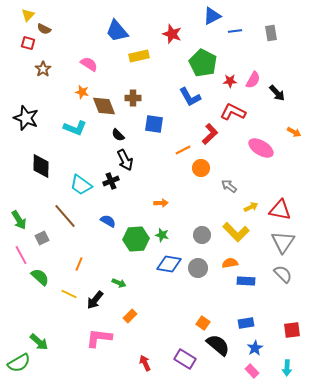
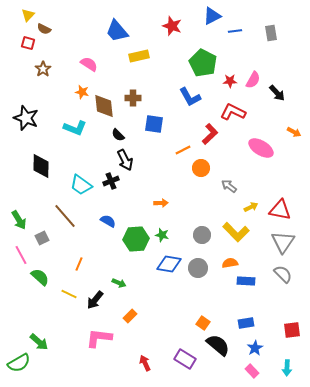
red star at (172, 34): moved 8 px up
brown diamond at (104, 106): rotated 15 degrees clockwise
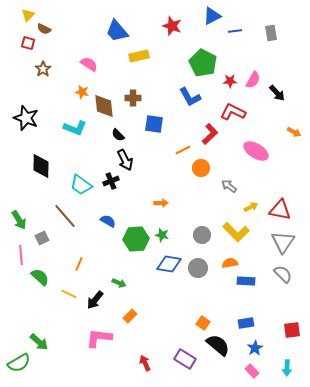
pink ellipse at (261, 148): moved 5 px left, 3 px down
pink line at (21, 255): rotated 24 degrees clockwise
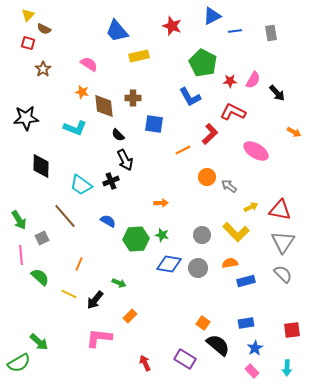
black star at (26, 118): rotated 25 degrees counterclockwise
orange circle at (201, 168): moved 6 px right, 9 px down
blue rectangle at (246, 281): rotated 18 degrees counterclockwise
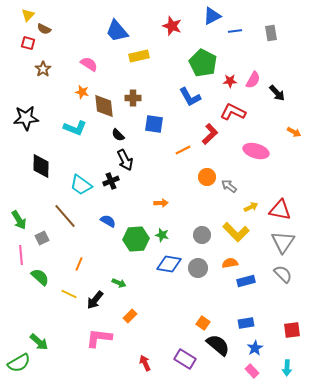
pink ellipse at (256, 151): rotated 15 degrees counterclockwise
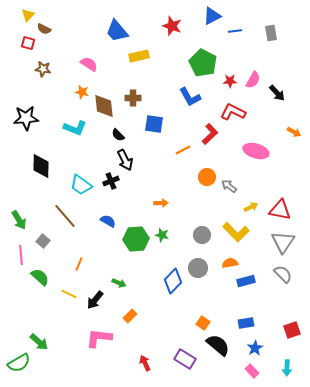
brown star at (43, 69): rotated 28 degrees counterclockwise
gray square at (42, 238): moved 1 px right, 3 px down; rotated 24 degrees counterclockwise
blue diamond at (169, 264): moved 4 px right, 17 px down; rotated 55 degrees counterclockwise
red square at (292, 330): rotated 12 degrees counterclockwise
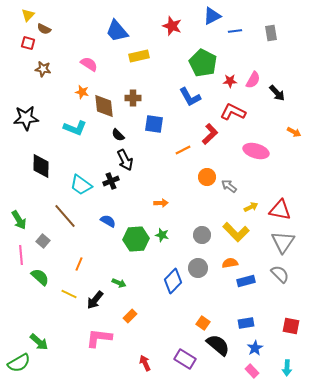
gray semicircle at (283, 274): moved 3 px left
red square at (292, 330): moved 1 px left, 4 px up; rotated 30 degrees clockwise
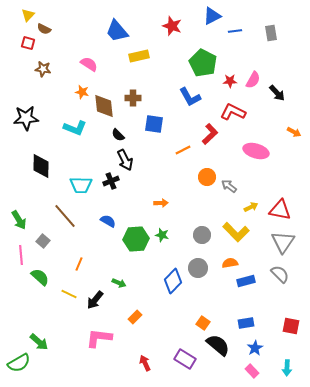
cyan trapezoid at (81, 185): rotated 35 degrees counterclockwise
orange rectangle at (130, 316): moved 5 px right, 1 px down
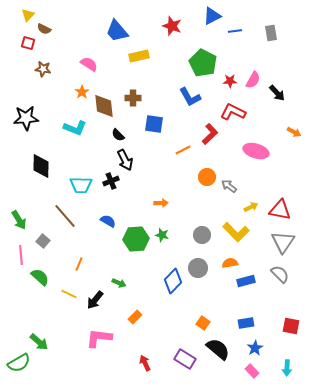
orange star at (82, 92): rotated 24 degrees clockwise
black semicircle at (218, 345): moved 4 px down
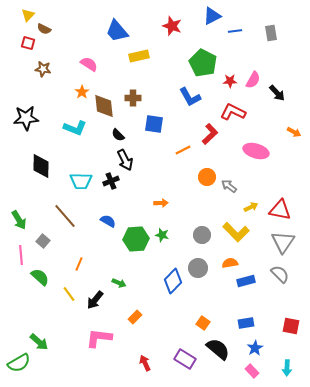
cyan trapezoid at (81, 185): moved 4 px up
yellow line at (69, 294): rotated 28 degrees clockwise
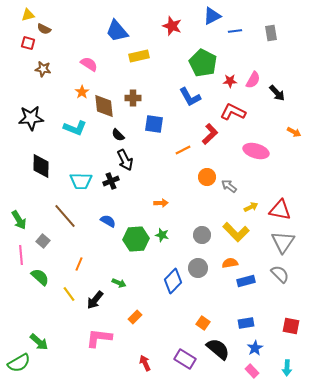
yellow triangle at (28, 15): rotated 32 degrees clockwise
black star at (26, 118): moved 5 px right
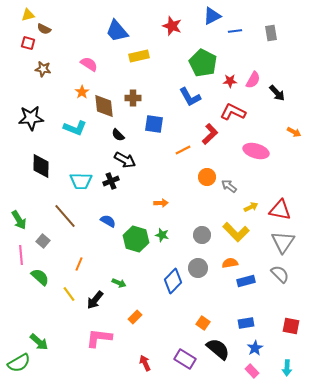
black arrow at (125, 160): rotated 35 degrees counterclockwise
green hexagon at (136, 239): rotated 20 degrees clockwise
